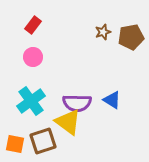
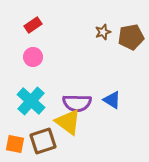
red rectangle: rotated 18 degrees clockwise
cyan cross: rotated 12 degrees counterclockwise
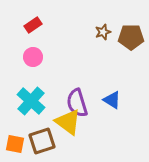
brown pentagon: rotated 10 degrees clockwise
purple semicircle: rotated 72 degrees clockwise
brown square: moved 1 px left
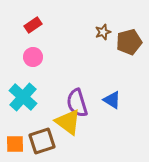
brown pentagon: moved 2 px left, 5 px down; rotated 15 degrees counterclockwise
cyan cross: moved 8 px left, 4 px up
orange square: rotated 12 degrees counterclockwise
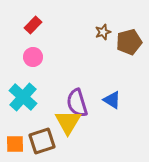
red rectangle: rotated 12 degrees counterclockwise
yellow triangle: rotated 24 degrees clockwise
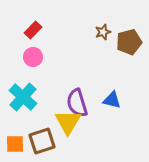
red rectangle: moved 5 px down
blue triangle: rotated 18 degrees counterclockwise
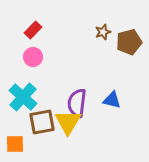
purple semicircle: rotated 24 degrees clockwise
brown square: moved 19 px up; rotated 8 degrees clockwise
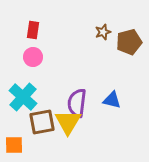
red rectangle: rotated 36 degrees counterclockwise
orange square: moved 1 px left, 1 px down
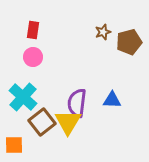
blue triangle: rotated 12 degrees counterclockwise
brown square: rotated 28 degrees counterclockwise
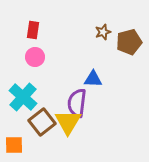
pink circle: moved 2 px right
blue triangle: moved 19 px left, 21 px up
